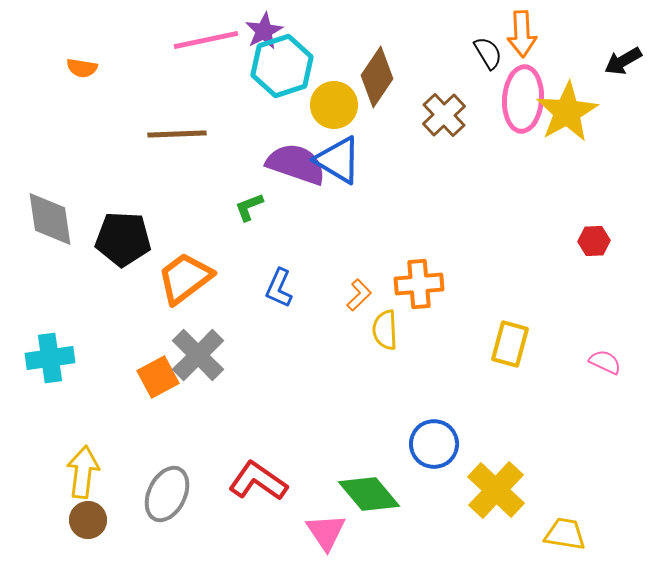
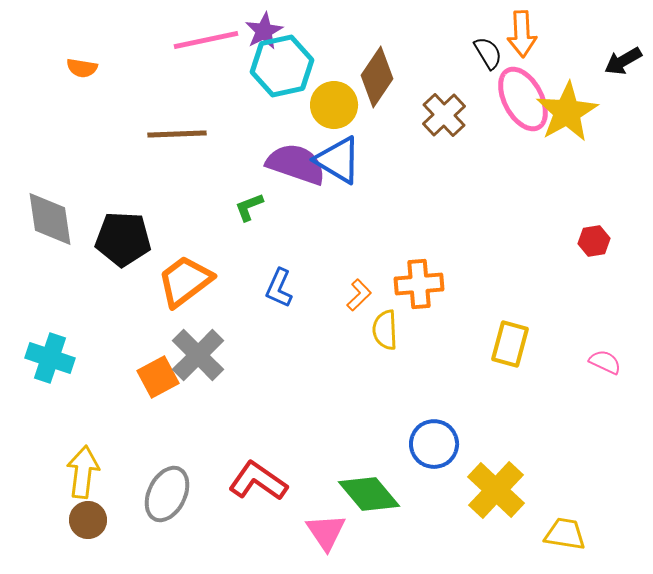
cyan hexagon: rotated 6 degrees clockwise
pink ellipse: rotated 32 degrees counterclockwise
red hexagon: rotated 8 degrees counterclockwise
orange trapezoid: moved 3 px down
cyan cross: rotated 27 degrees clockwise
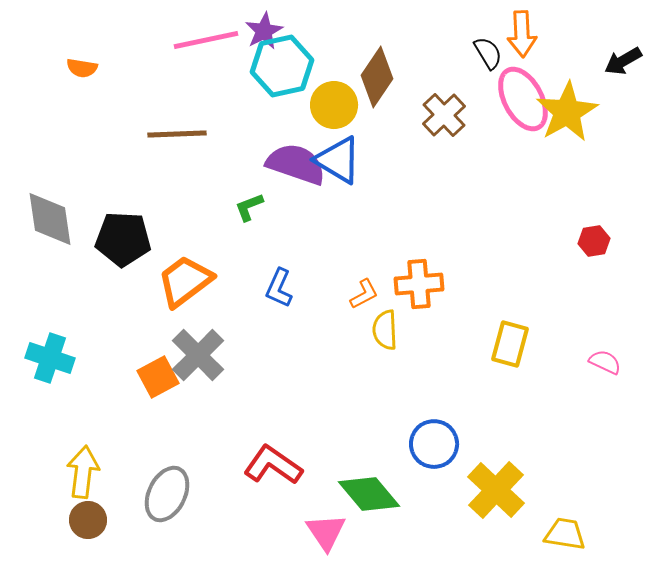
orange L-shape: moved 5 px right, 1 px up; rotated 16 degrees clockwise
red L-shape: moved 15 px right, 16 px up
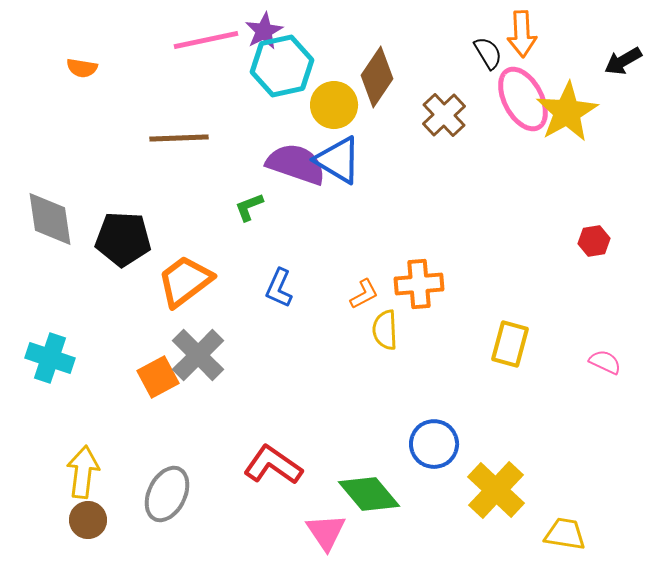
brown line: moved 2 px right, 4 px down
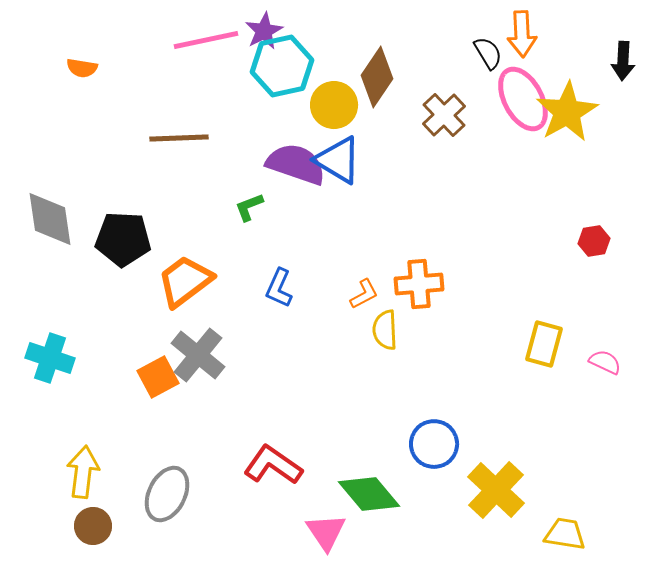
black arrow: rotated 57 degrees counterclockwise
yellow rectangle: moved 34 px right
gray cross: rotated 6 degrees counterclockwise
brown circle: moved 5 px right, 6 px down
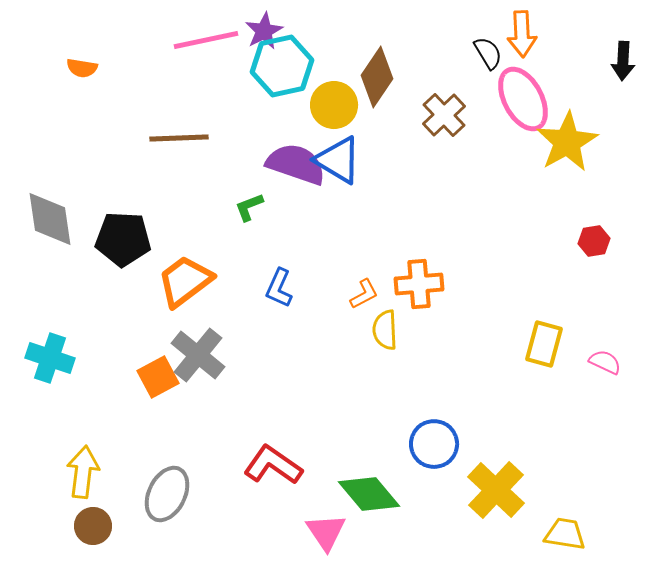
yellow star: moved 30 px down
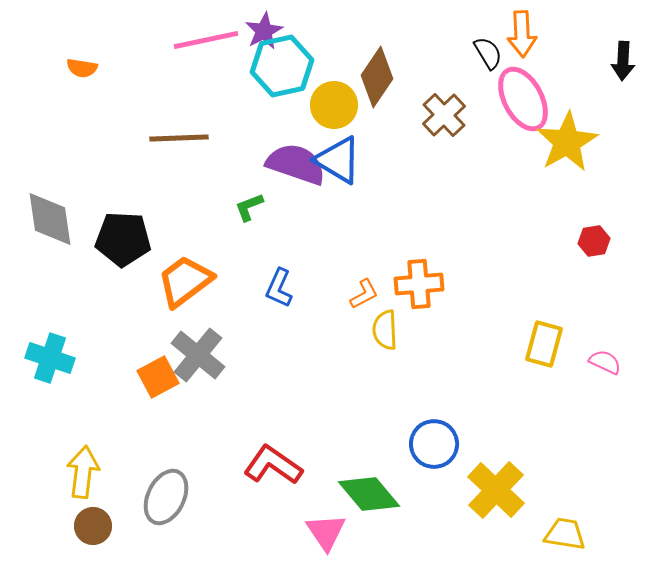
gray ellipse: moved 1 px left, 3 px down
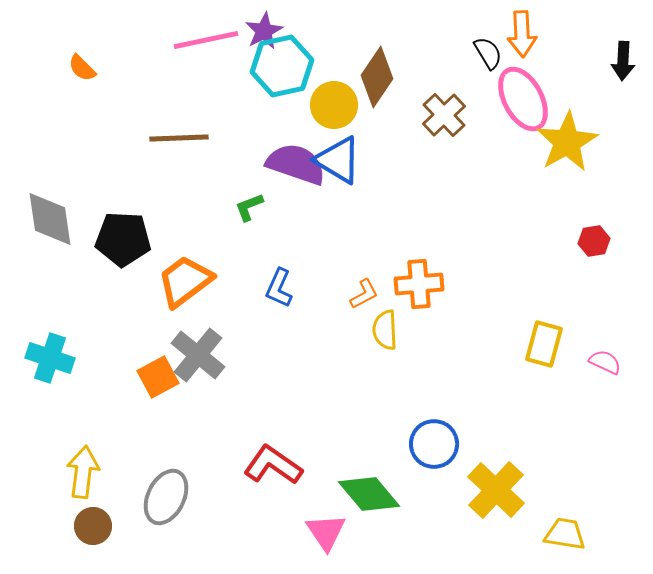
orange semicircle: rotated 36 degrees clockwise
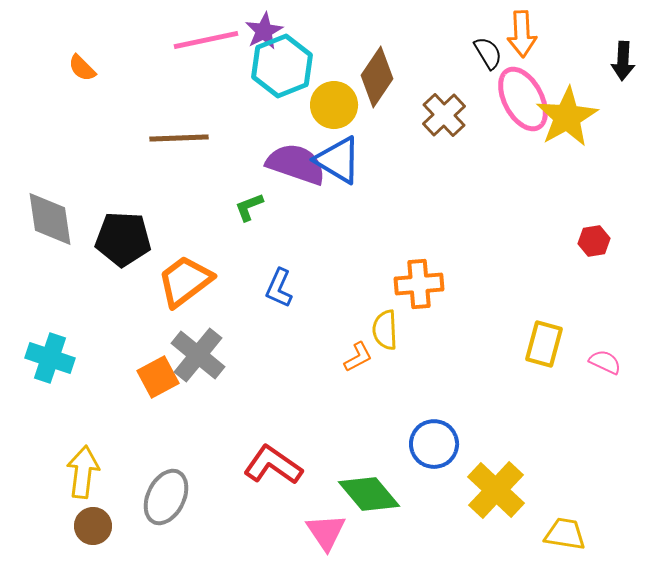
cyan hexagon: rotated 10 degrees counterclockwise
yellow star: moved 25 px up
orange L-shape: moved 6 px left, 63 px down
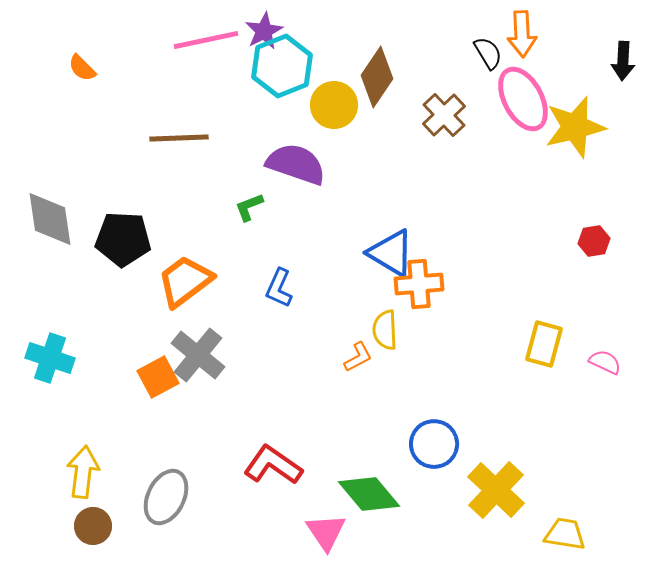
yellow star: moved 8 px right, 10 px down; rotated 16 degrees clockwise
blue triangle: moved 53 px right, 93 px down
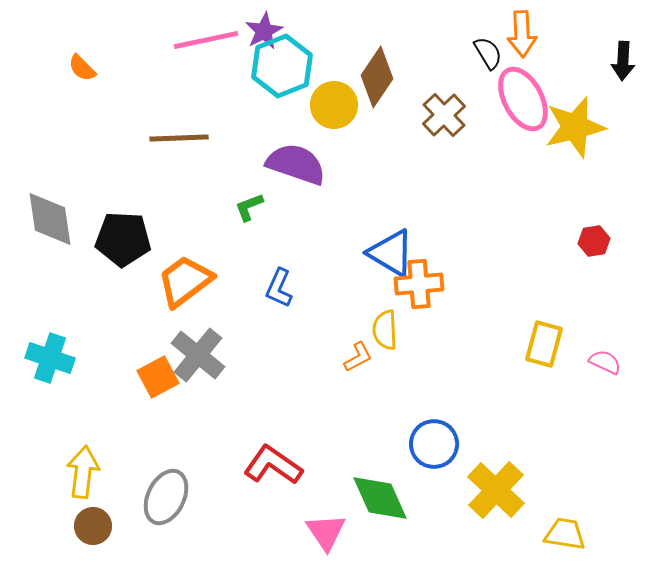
green diamond: moved 11 px right, 4 px down; rotated 16 degrees clockwise
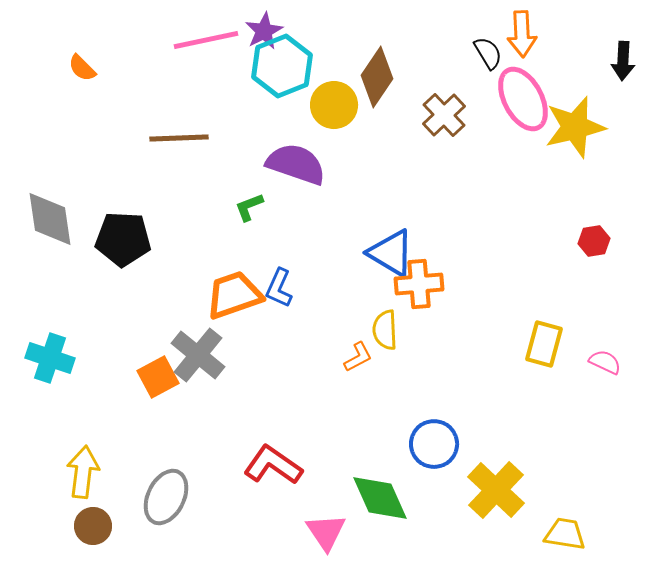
orange trapezoid: moved 49 px right, 14 px down; rotated 18 degrees clockwise
